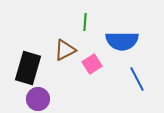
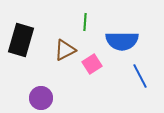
black rectangle: moved 7 px left, 28 px up
blue line: moved 3 px right, 3 px up
purple circle: moved 3 px right, 1 px up
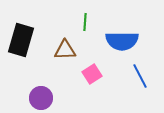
brown triangle: rotated 25 degrees clockwise
pink square: moved 10 px down
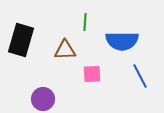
pink square: rotated 30 degrees clockwise
purple circle: moved 2 px right, 1 px down
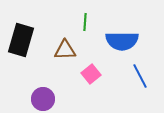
pink square: moved 1 px left; rotated 36 degrees counterclockwise
